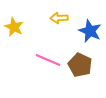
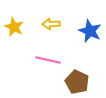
yellow arrow: moved 8 px left, 6 px down
pink line: rotated 10 degrees counterclockwise
brown pentagon: moved 3 px left, 17 px down
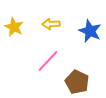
pink line: moved 1 px down; rotated 60 degrees counterclockwise
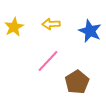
yellow star: rotated 18 degrees clockwise
brown pentagon: rotated 15 degrees clockwise
